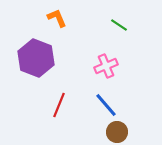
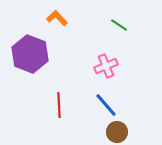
orange L-shape: rotated 20 degrees counterclockwise
purple hexagon: moved 6 px left, 4 px up
red line: rotated 25 degrees counterclockwise
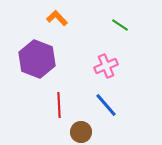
green line: moved 1 px right
purple hexagon: moved 7 px right, 5 px down
brown circle: moved 36 px left
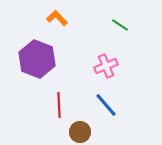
brown circle: moved 1 px left
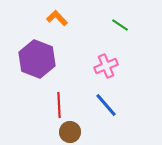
brown circle: moved 10 px left
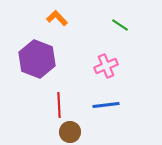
blue line: rotated 56 degrees counterclockwise
